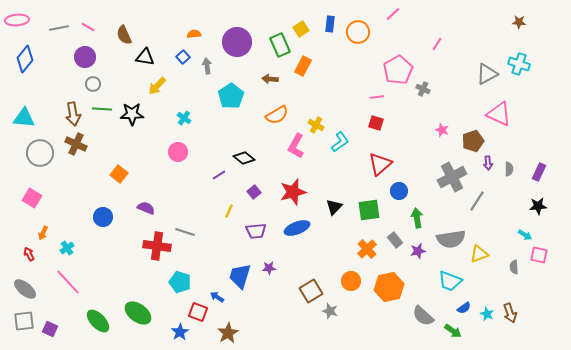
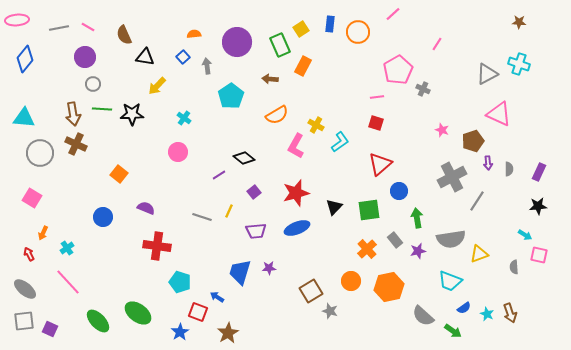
red star at (293, 192): moved 3 px right, 1 px down
gray line at (185, 232): moved 17 px right, 15 px up
blue trapezoid at (240, 276): moved 4 px up
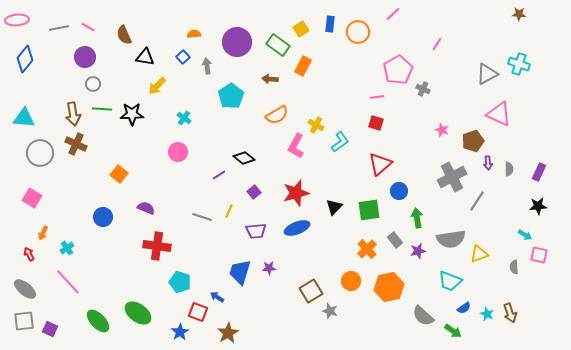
brown star at (519, 22): moved 8 px up
green rectangle at (280, 45): moved 2 px left; rotated 30 degrees counterclockwise
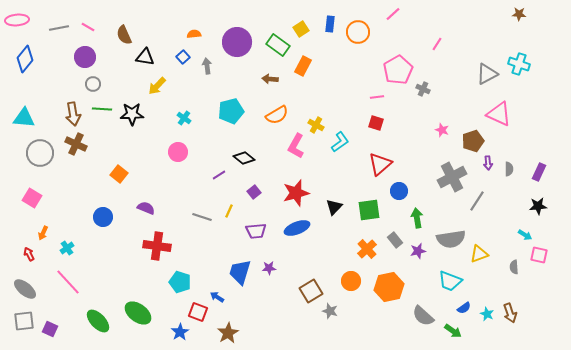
cyan pentagon at (231, 96): moved 15 px down; rotated 20 degrees clockwise
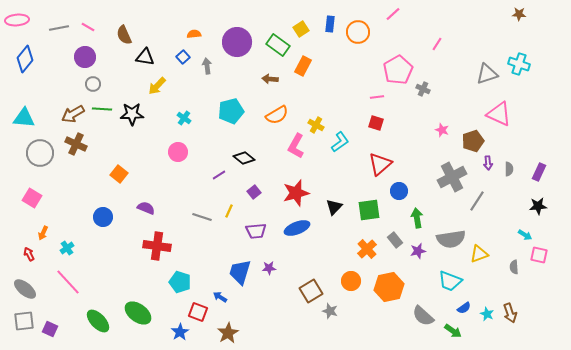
gray triangle at (487, 74): rotated 10 degrees clockwise
brown arrow at (73, 114): rotated 70 degrees clockwise
blue arrow at (217, 297): moved 3 px right
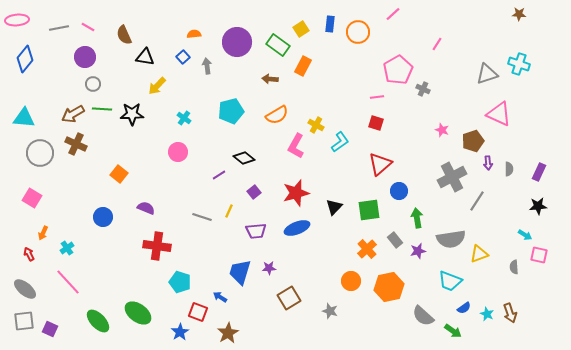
brown square at (311, 291): moved 22 px left, 7 px down
